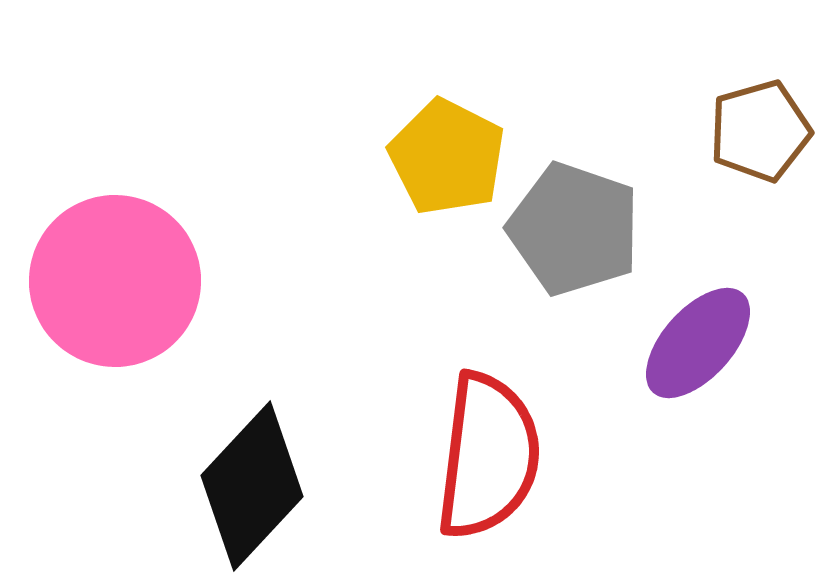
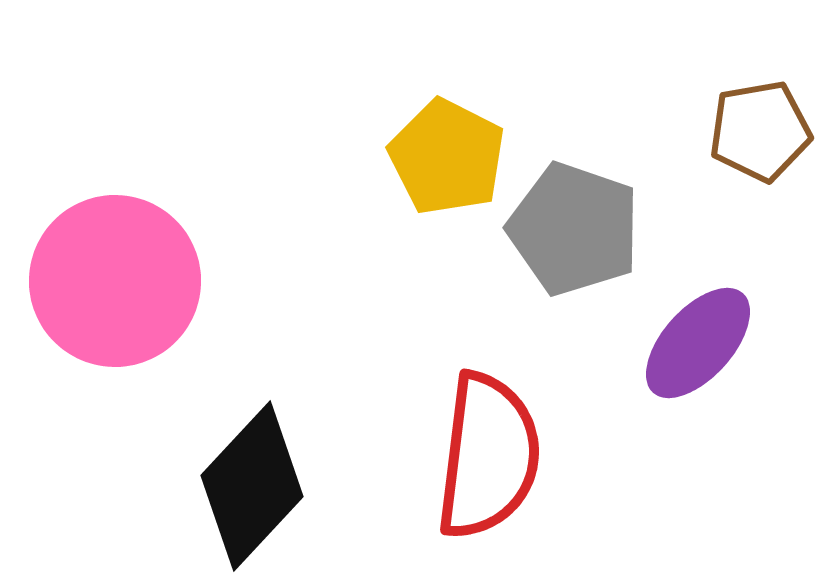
brown pentagon: rotated 6 degrees clockwise
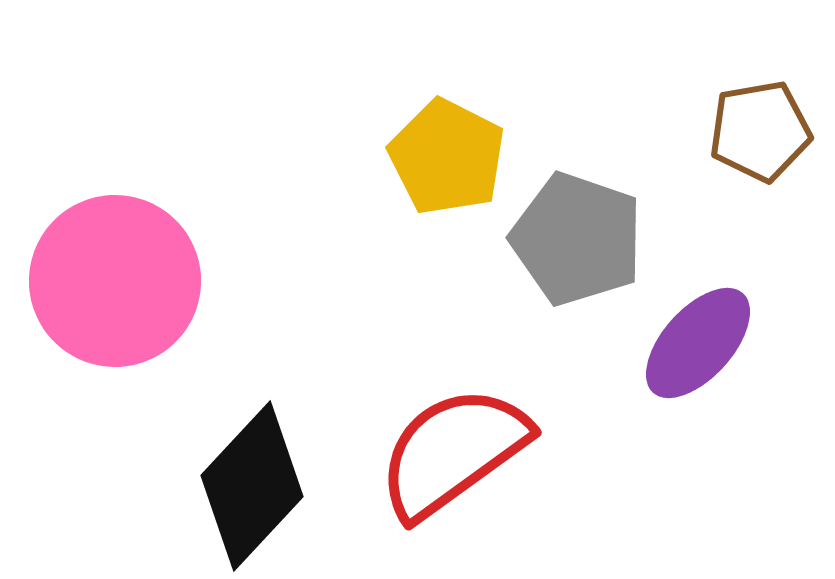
gray pentagon: moved 3 px right, 10 px down
red semicircle: moved 35 px left, 4 px up; rotated 133 degrees counterclockwise
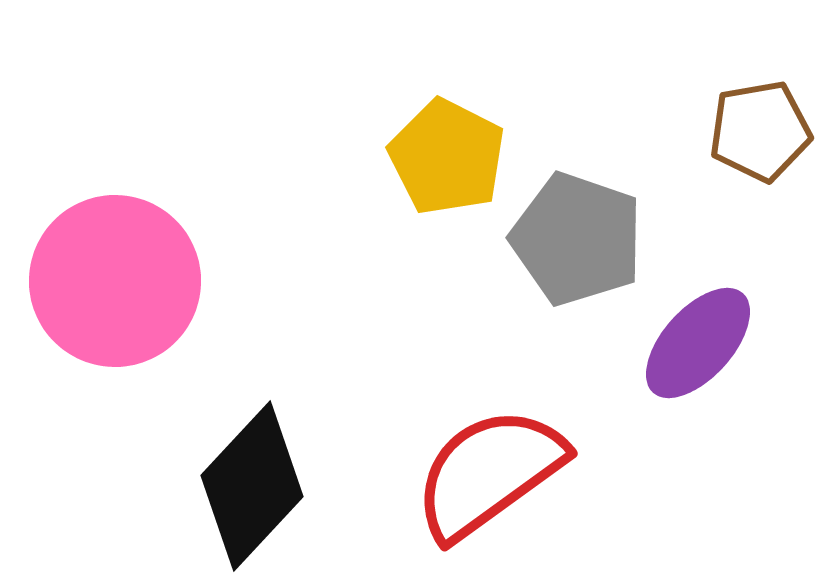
red semicircle: moved 36 px right, 21 px down
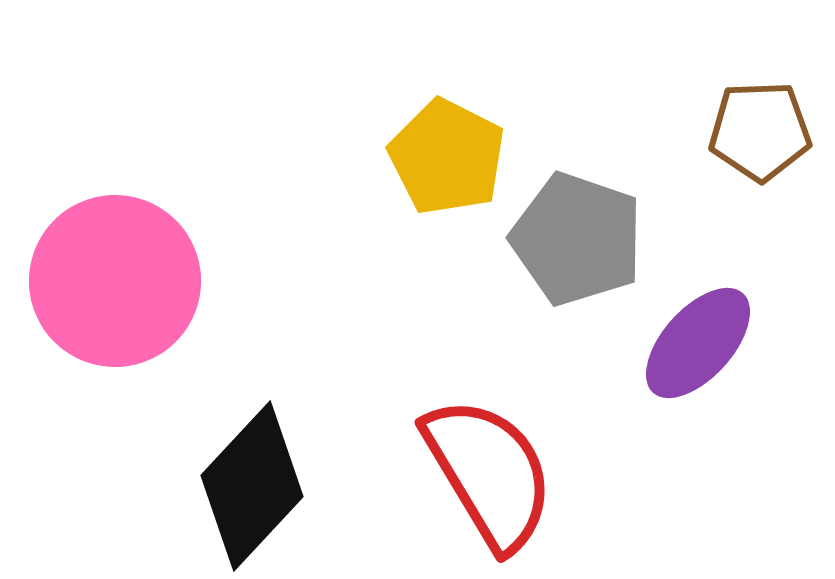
brown pentagon: rotated 8 degrees clockwise
red semicircle: rotated 95 degrees clockwise
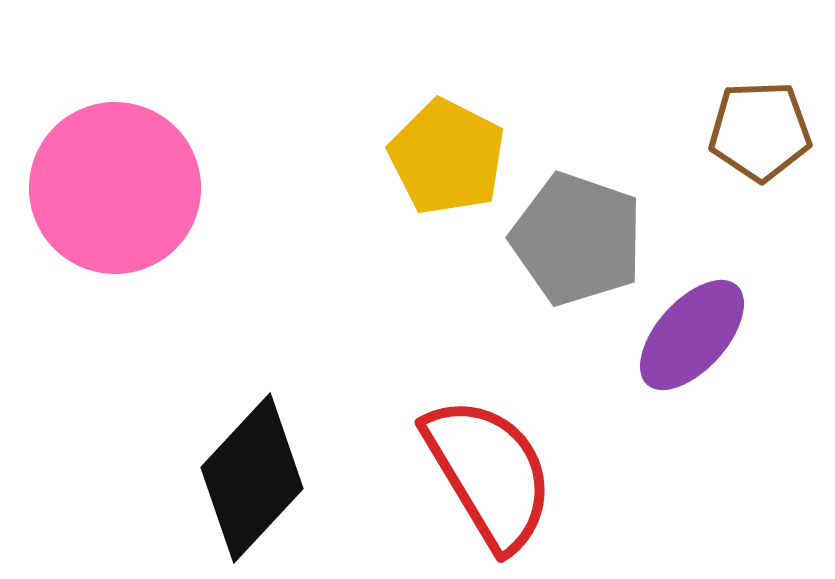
pink circle: moved 93 px up
purple ellipse: moved 6 px left, 8 px up
black diamond: moved 8 px up
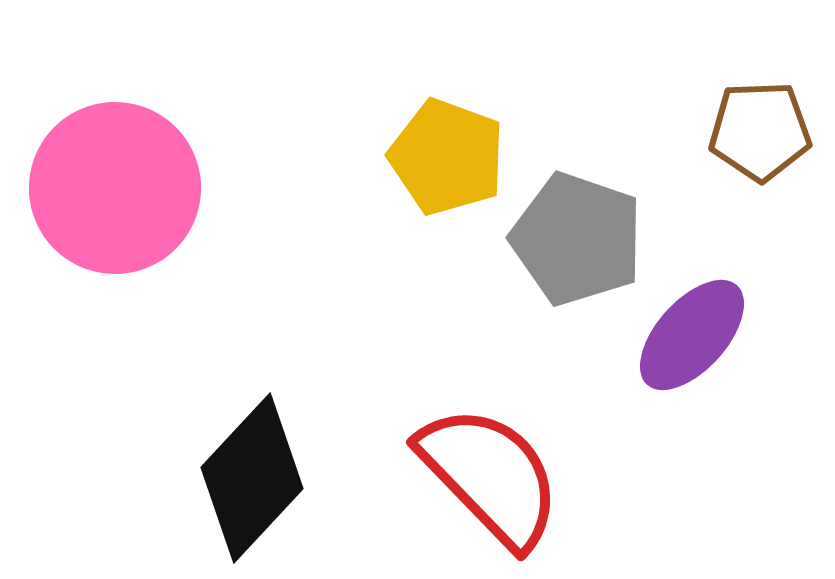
yellow pentagon: rotated 7 degrees counterclockwise
red semicircle: moved 1 px right, 3 px down; rotated 13 degrees counterclockwise
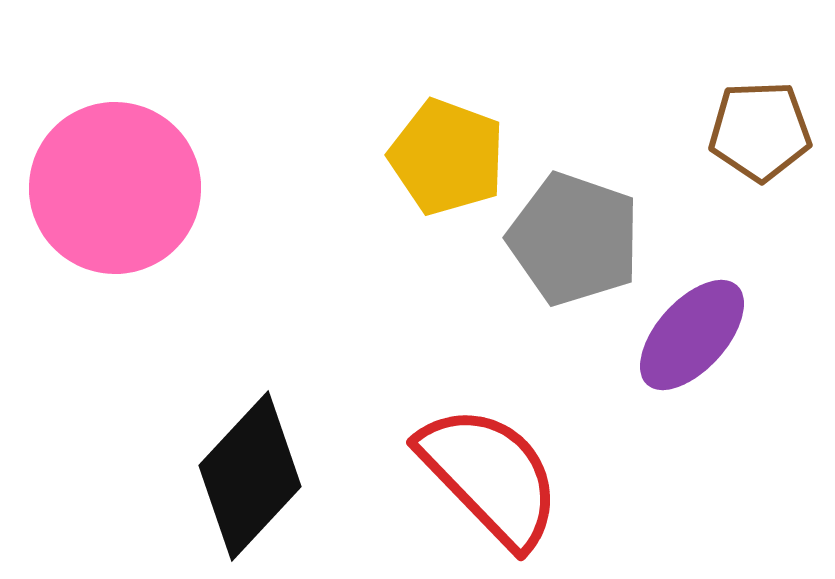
gray pentagon: moved 3 px left
black diamond: moved 2 px left, 2 px up
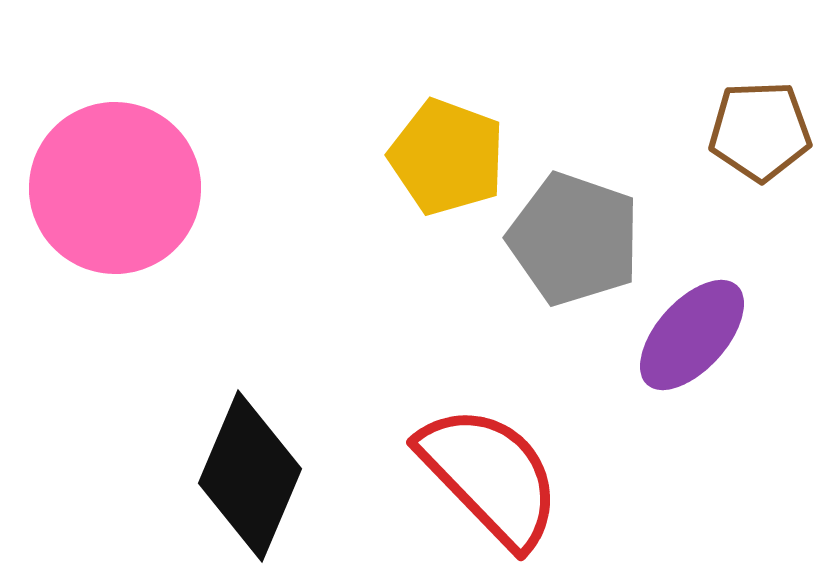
black diamond: rotated 20 degrees counterclockwise
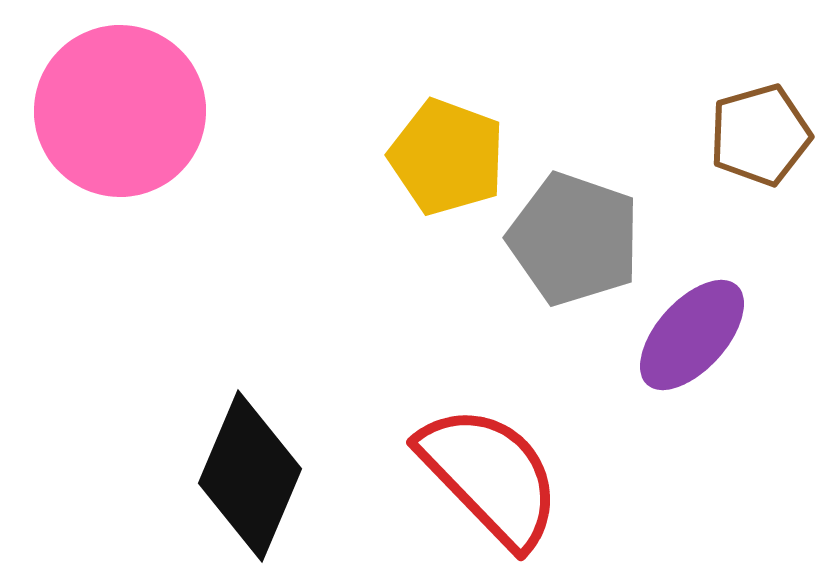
brown pentagon: moved 4 px down; rotated 14 degrees counterclockwise
pink circle: moved 5 px right, 77 px up
